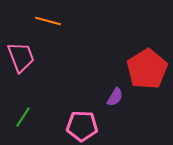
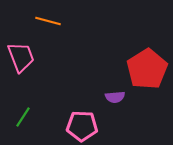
purple semicircle: rotated 54 degrees clockwise
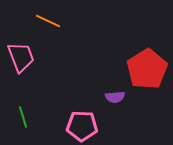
orange line: rotated 10 degrees clockwise
green line: rotated 50 degrees counterclockwise
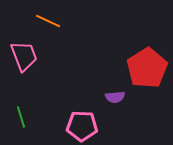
pink trapezoid: moved 3 px right, 1 px up
red pentagon: moved 1 px up
green line: moved 2 px left
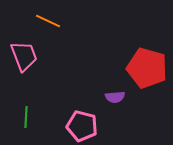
red pentagon: rotated 24 degrees counterclockwise
green line: moved 5 px right; rotated 20 degrees clockwise
pink pentagon: rotated 12 degrees clockwise
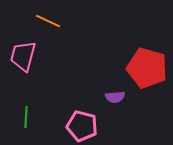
pink trapezoid: moved 1 px left; rotated 144 degrees counterclockwise
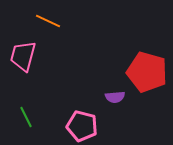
red pentagon: moved 4 px down
green line: rotated 30 degrees counterclockwise
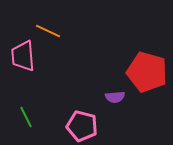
orange line: moved 10 px down
pink trapezoid: rotated 20 degrees counterclockwise
